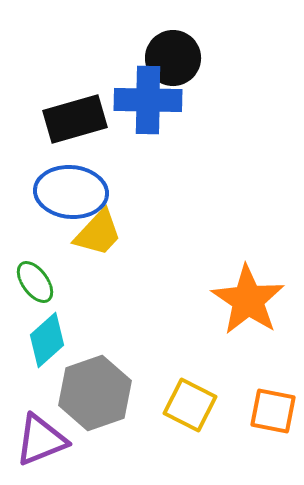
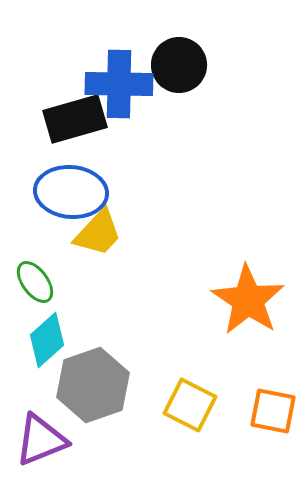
black circle: moved 6 px right, 7 px down
blue cross: moved 29 px left, 16 px up
gray hexagon: moved 2 px left, 8 px up
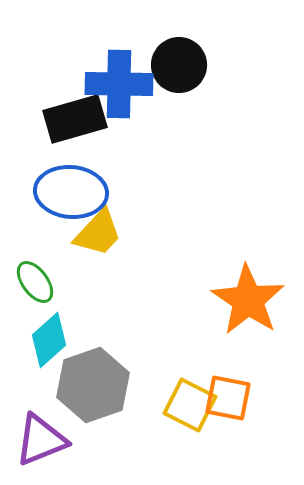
cyan diamond: moved 2 px right
orange square: moved 45 px left, 13 px up
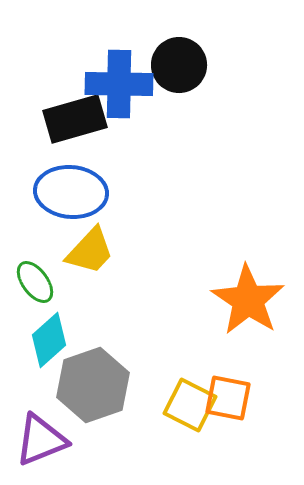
yellow trapezoid: moved 8 px left, 18 px down
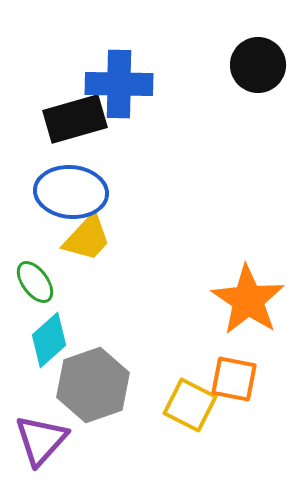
black circle: moved 79 px right
yellow trapezoid: moved 3 px left, 13 px up
orange square: moved 6 px right, 19 px up
purple triangle: rotated 26 degrees counterclockwise
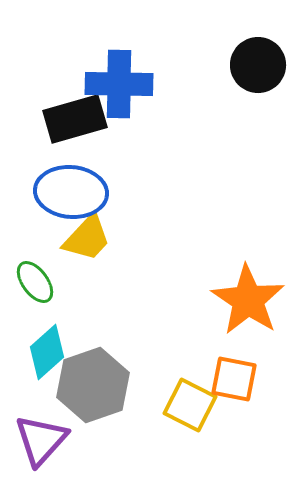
cyan diamond: moved 2 px left, 12 px down
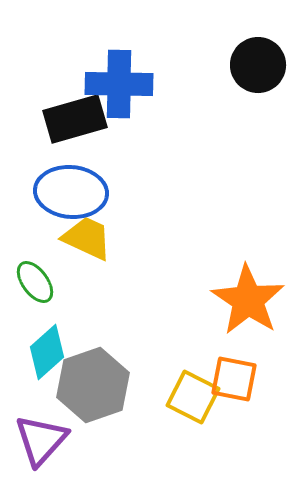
yellow trapezoid: rotated 108 degrees counterclockwise
yellow square: moved 3 px right, 8 px up
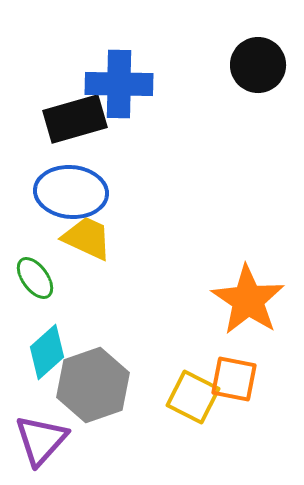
green ellipse: moved 4 px up
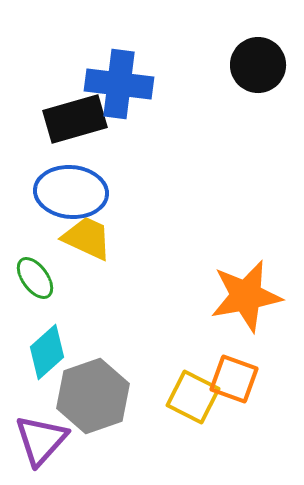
blue cross: rotated 6 degrees clockwise
orange star: moved 2 px left, 4 px up; rotated 28 degrees clockwise
orange square: rotated 9 degrees clockwise
gray hexagon: moved 11 px down
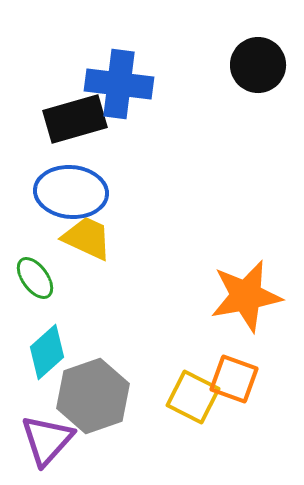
purple triangle: moved 6 px right
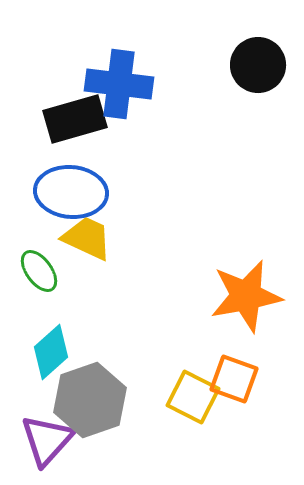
green ellipse: moved 4 px right, 7 px up
cyan diamond: moved 4 px right
gray hexagon: moved 3 px left, 4 px down
